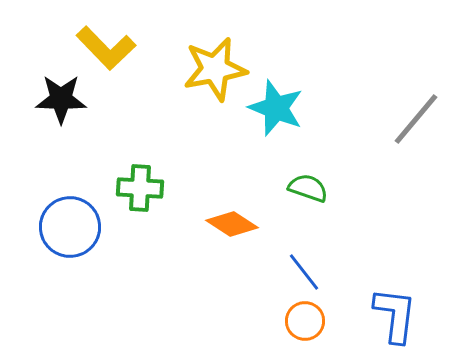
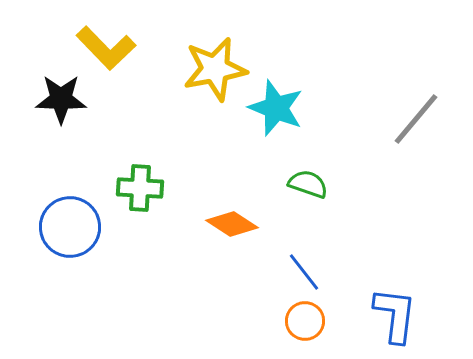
green semicircle: moved 4 px up
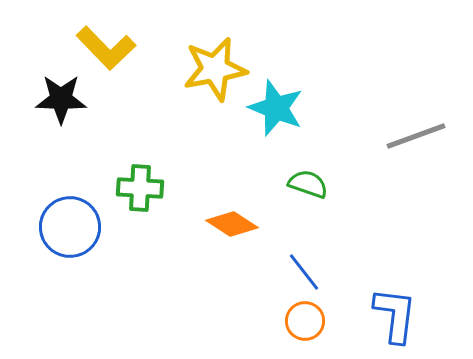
gray line: moved 17 px down; rotated 30 degrees clockwise
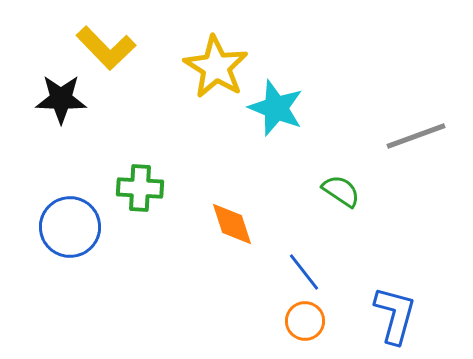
yellow star: moved 1 px right, 2 px up; rotated 30 degrees counterclockwise
green semicircle: moved 33 px right, 7 px down; rotated 15 degrees clockwise
orange diamond: rotated 39 degrees clockwise
blue L-shape: rotated 8 degrees clockwise
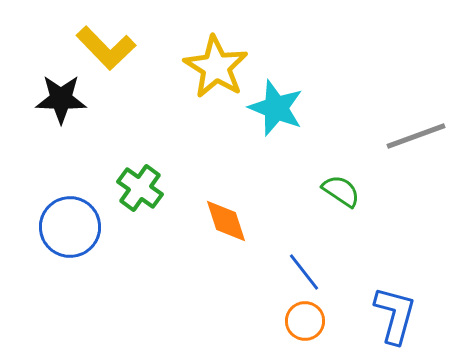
green cross: rotated 33 degrees clockwise
orange diamond: moved 6 px left, 3 px up
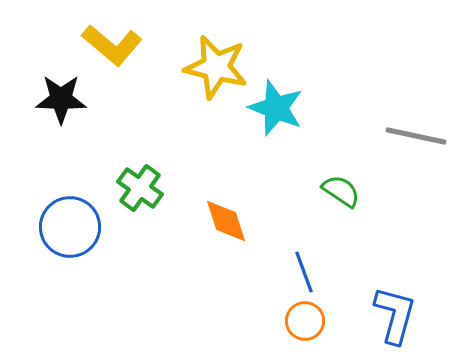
yellow L-shape: moved 6 px right, 3 px up; rotated 6 degrees counterclockwise
yellow star: rotated 18 degrees counterclockwise
gray line: rotated 32 degrees clockwise
blue line: rotated 18 degrees clockwise
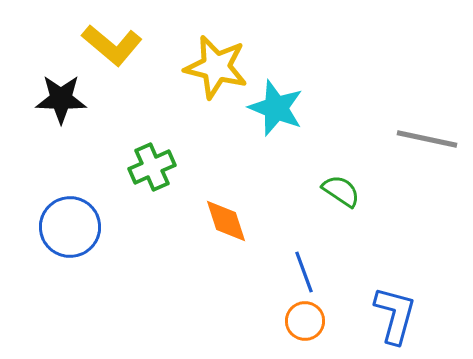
gray line: moved 11 px right, 3 px down
green cross: moved 12 px right, 21 px up; rotated 30 degrees clockwise
